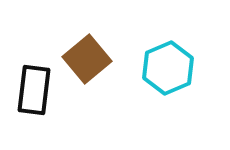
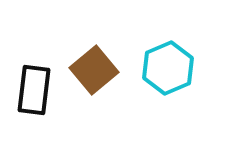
brown square: moved 7 px right, 11 px down
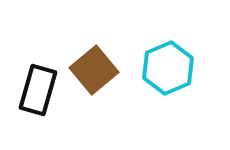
black rectangle: moved 4 px right; rotated 9 degrees clockwise
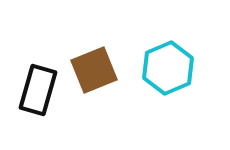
brown square: rotated 18 degrees clockwise
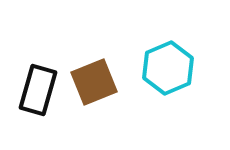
brown square: moved 12 px down
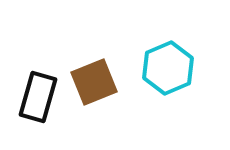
black rectangle: moved 7 px down
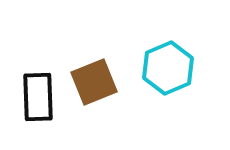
black rectangle: rotated 18 degrees counterclockwise
